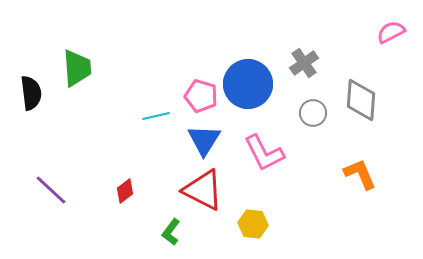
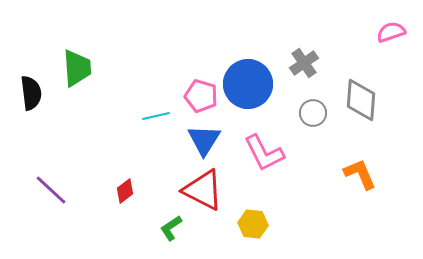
pink semicircle: rotated 8 degrees clockwise
green L-shape: moved 4 px up; rotated 20 degrees clockwise
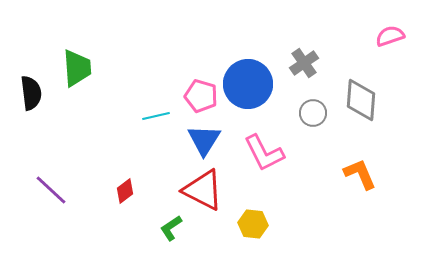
pink semicircle: moved 1 px left, 4 px down
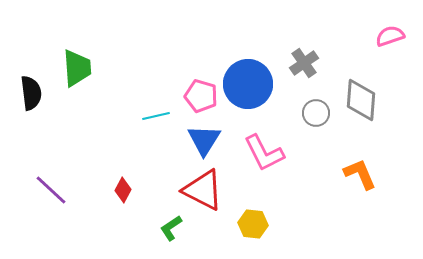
gray circle: moved 3 px right
red diamond: moved 2 px left, 1 px up; rotated 25 degrees counterclockwise
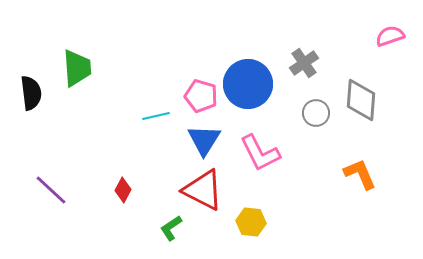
pink L-shape: moved 4 px left
yellow hexagon: moved 2 px left, 2 px up
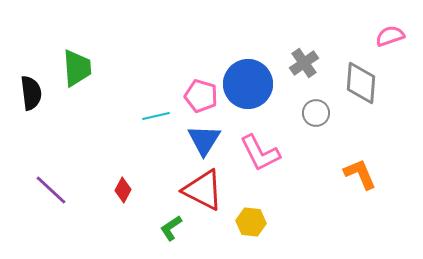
gray diamond: moved 17 px up
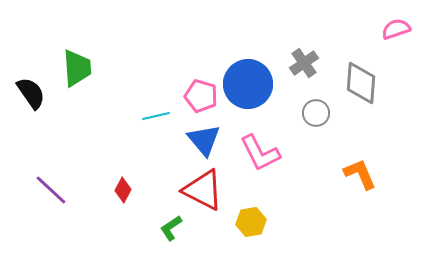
pink semicircle: moved 6 px right, 7 px up
black semicircle: rotated 28 degrees counterclockwise
blue triangle: rotated 12 degrees counterclockwise
yellow hexagon: rotated 16 degrees counterclockwise
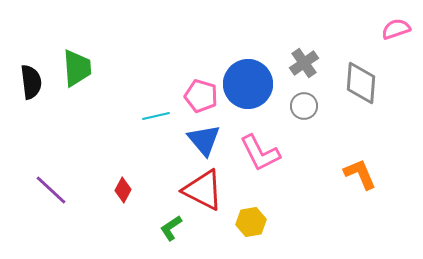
black semicircle: moved 11 px up; rotated 28 degrees clockwise
gray circle: moved 12 px left, 7 px up
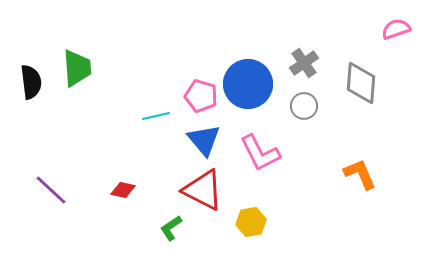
red diamond: rotated 75 degrees clockwise
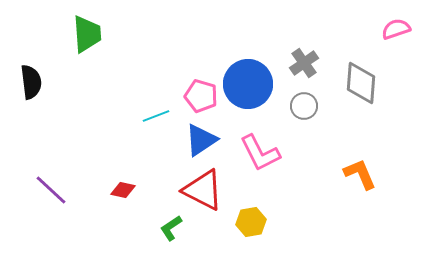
green trapezoid: moved 10 px right, 34 px up
cyan line: rotated 8 degrees counterclockwise
blue triangle: moved 3 px left; rotated 36 degrees clockwise
